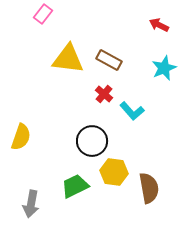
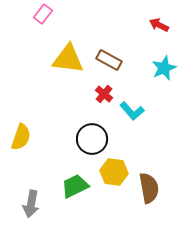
black circle: moved 2 px up
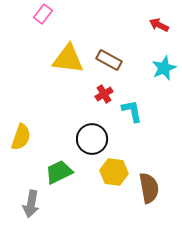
red cross: rotated 18 degrees clockwise
cyan L-shape: rotated 150 degrees counterclockwise
green trapezoid: moved 16 px left, 14 px up
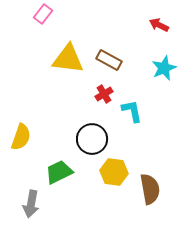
brown semicircle: moved 1 px right, 1 px down
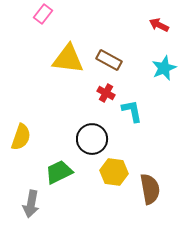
red cross: moved 2 px right, 1 px up; rotated 30 degrees counterclockwise
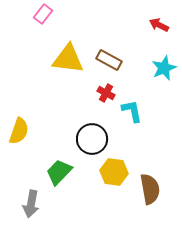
yellow semicircle: moved 2 px left, 6 px up
green trapezoid: rotated 20 degrees counterclockwise
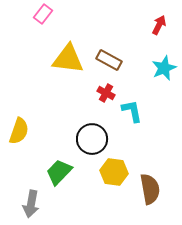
red arrow: rotated 90 degrees clockwise
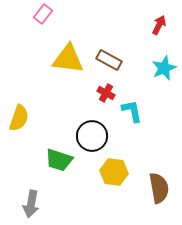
yellow semicircle: moved 13 px up
black circle: moved 3 px up
green trapezoid: moved 12 px up; rotated 116 degrees counterclockwise
brown semicircle: moved 9 px right, 1 px up
